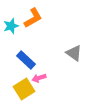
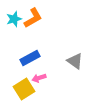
cyan star: moved 3 px right, 7 px up
gray triangle: moved 1 px right, 8 px down
blue rectangle: moved 4 px right, 2 px up; rotated 72 degrees counterclockwise
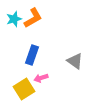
blue rectangle: moved 2 px right, 3 px up; rotated 42 degrees counterclockwise
pink arrow: moved 2 px right
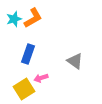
blue rectangle: moved 4 px left, 1 px up
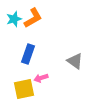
yellow square: rotated 20 degrees clockwise
